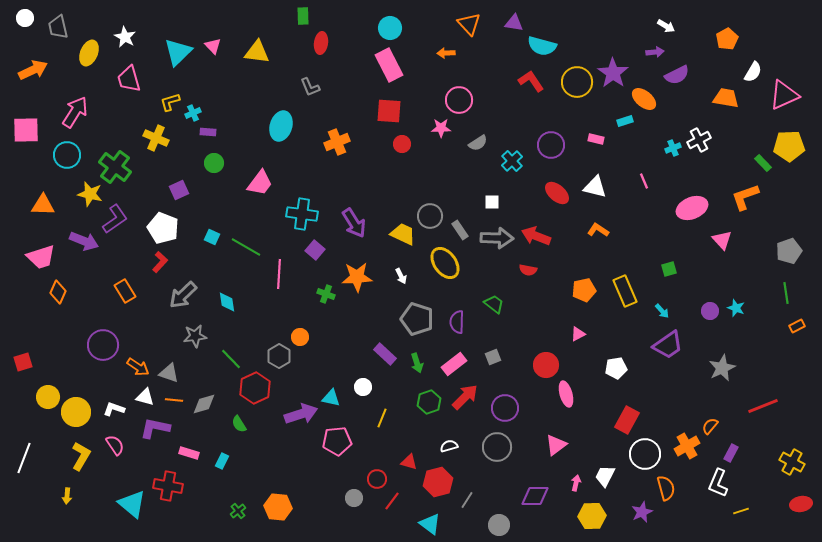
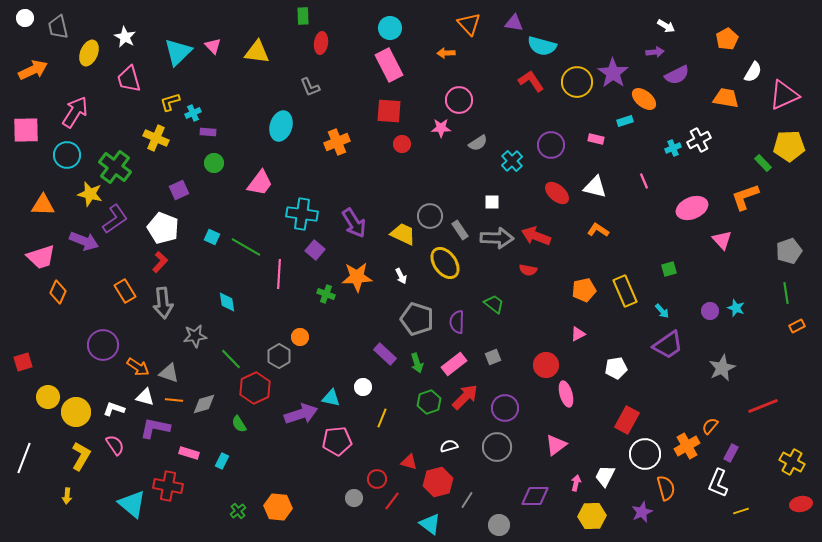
gray arrow at (183, 295): moved 20 px left, 8 px down; rotated 52 degrees counterclockwise
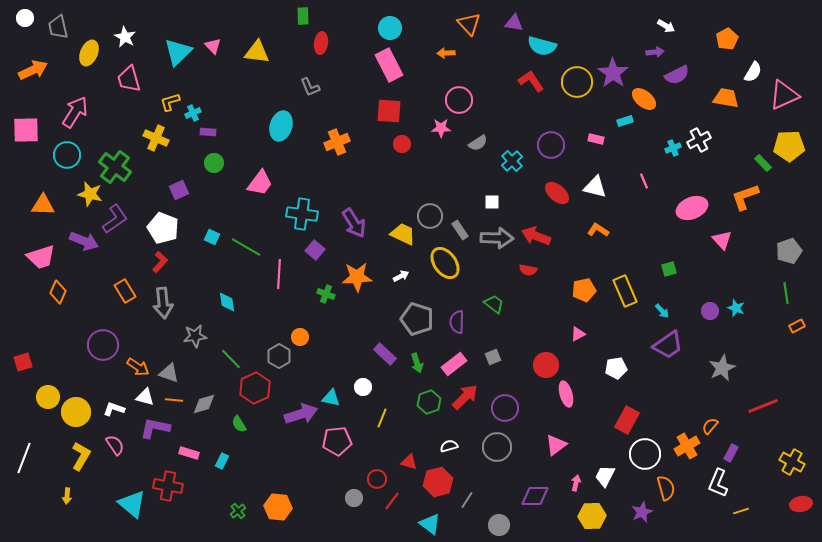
white arrow at (401, 276): rotated 91 degrees counterclockwise
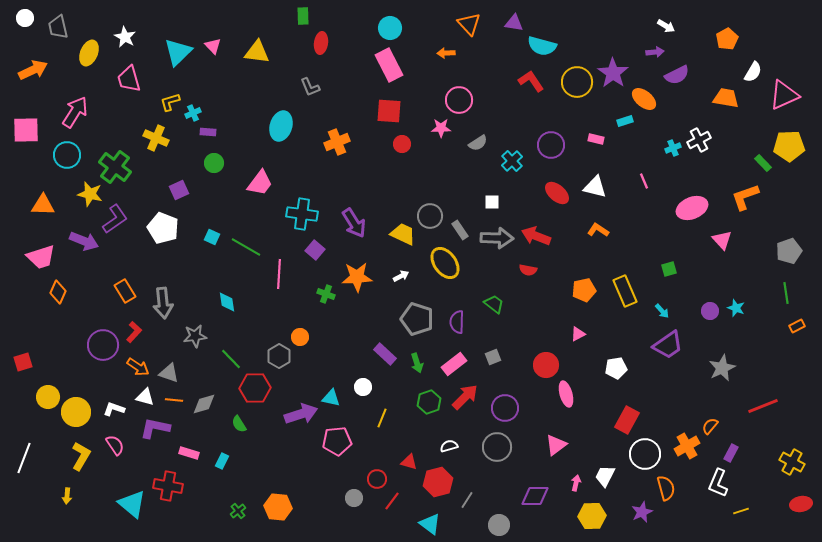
red L-shape at (160, 262): moved 26 px left, 70 px down
red hexagon at (255, 388): rotated 24 degrees clockwise
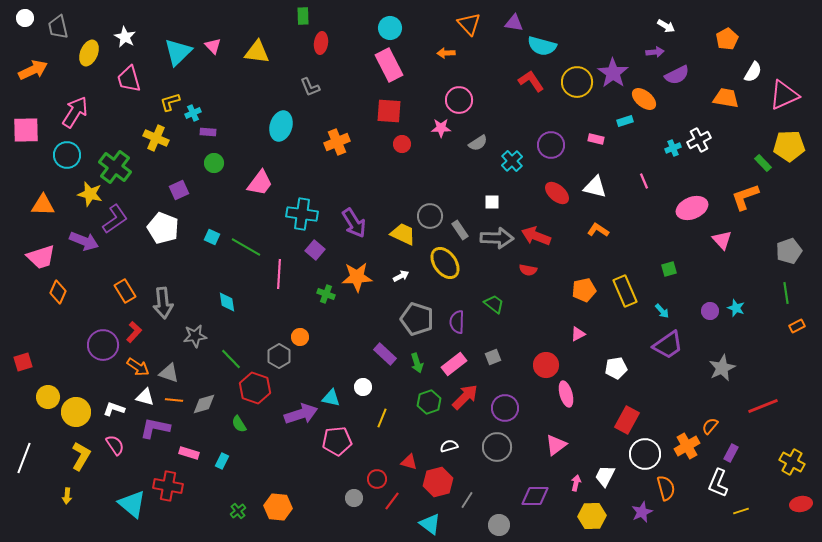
red hexagon at (255, 388): rotated 20 degrees clockwise
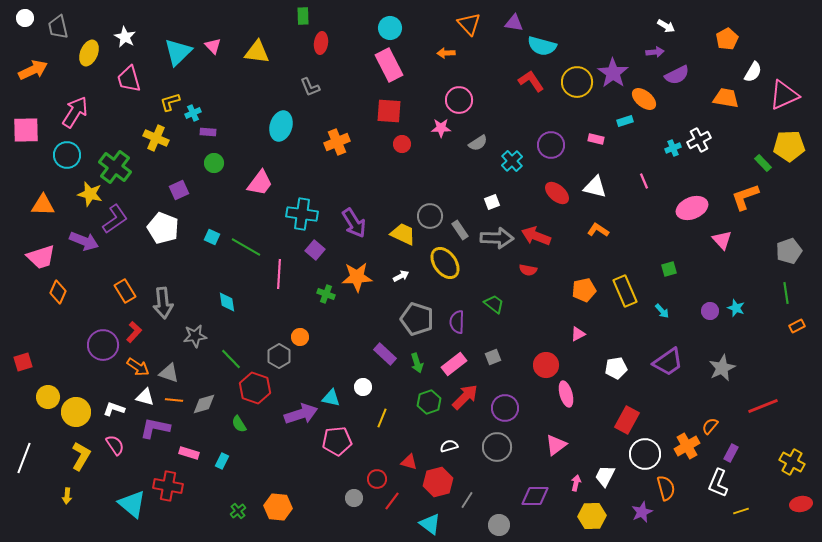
white square at (492, 202): rotated 21 degrees counterclockwise
purple trapezoid at (668, 345): moved 17 px down
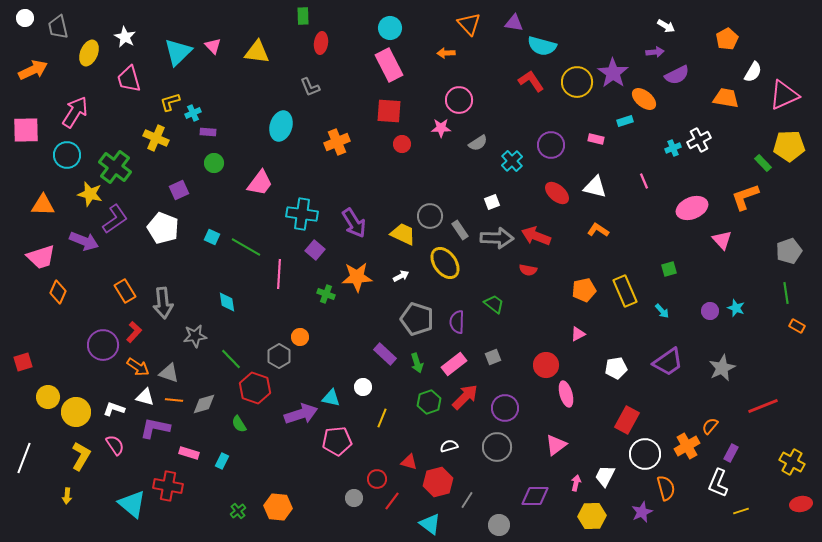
orange rectangle at (797, 326): rotated 56 degrees clockwise
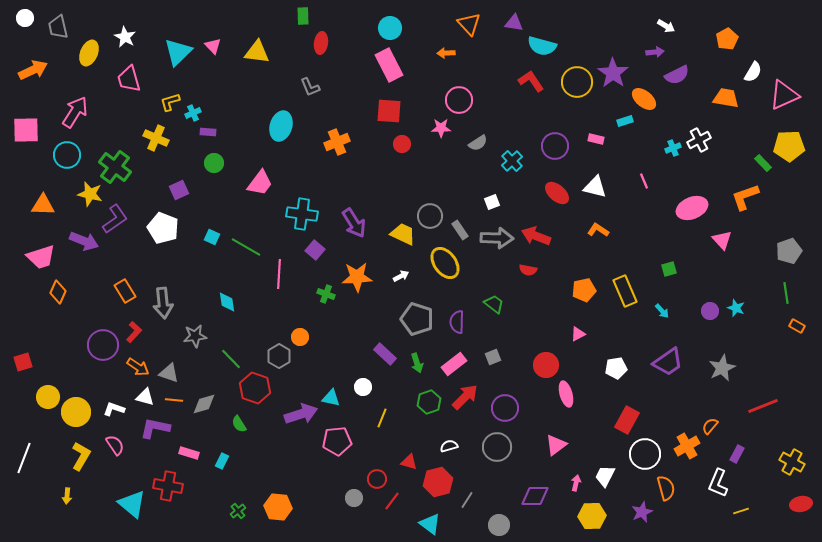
purple circle at (551, 145): moved 4 px right, 1 px down
purple rectangle at (731, 453): moved 6 px right, 1 px down
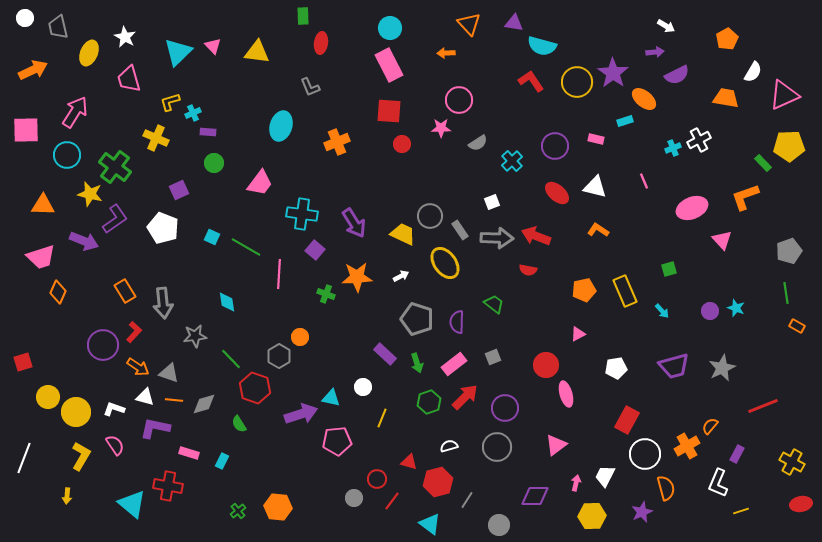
purple trapezoid at (668, 362): moved 6 px right, 4 px down; rotated 20 degrees clockwise
